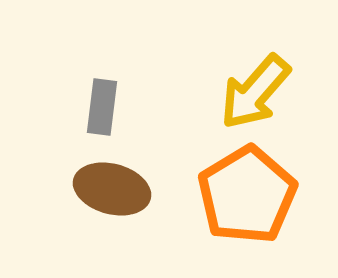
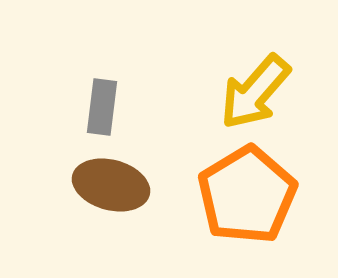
brown ellipse: moved 1 px left, 4 px up
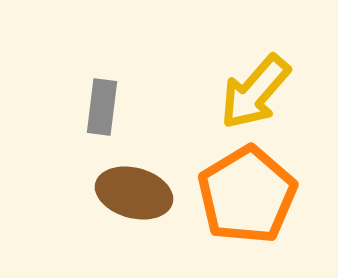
brown ellipse: moved 23 px right, 8 px down
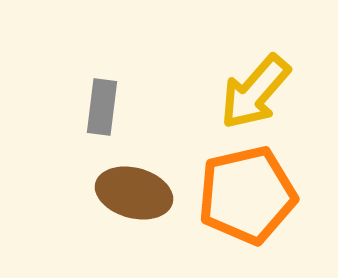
orange pentagon: rotated 18 degrees clockwise
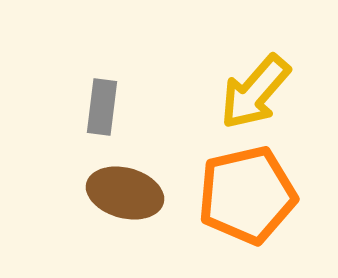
brown ellipse: moved 9 px left
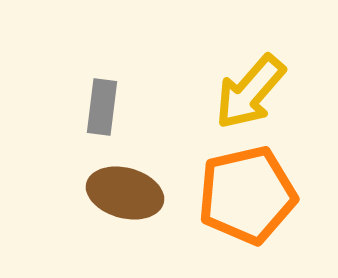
yellow arrow: moved 5 px left
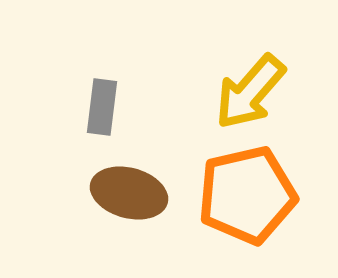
brown ellipse: moved 4 px right
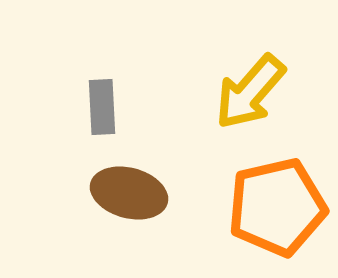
gray rectangle: rotated 10 degrees counterclockwise
orange pentagon: moved 30 px right, 12 px down
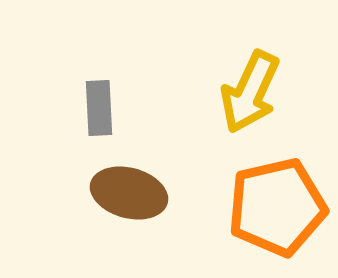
yellow arrow: rotated 16 degrees counterclockwise
gray rectangle: moved 3 px left, 1 px down
